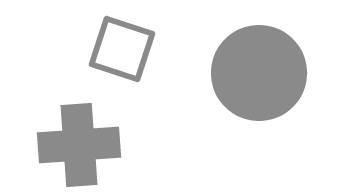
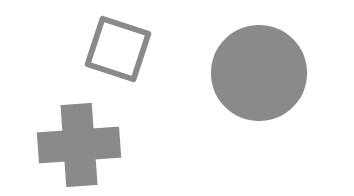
gray square: moved 4 px left
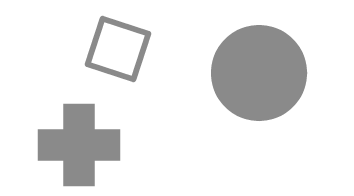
gray cross: rotated 4 degrees clockwise
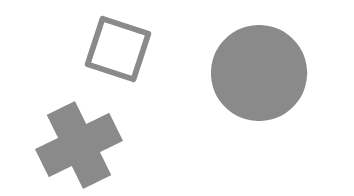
gray cross: rotated 26 degrees counterclockwise
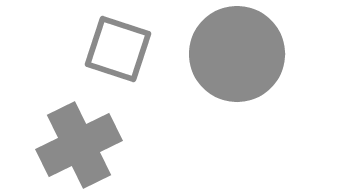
gray circle: moved 22 px left, 19 px up
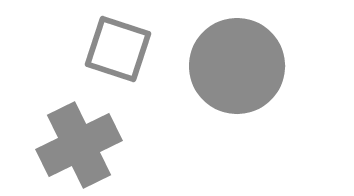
gray circle: moved 12 px down
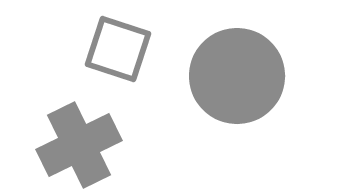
gray circle: moved 10 px down
